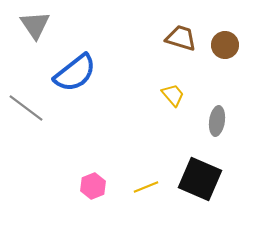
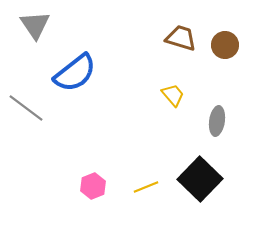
black square: rotated 21 degrees clockwise
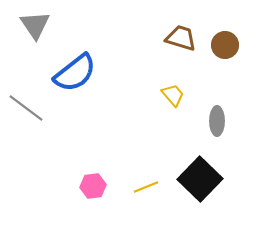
gray ellipse: rotated 8 degrees counterclockwise
pink hexagon: rotated 15 degrees clockwise
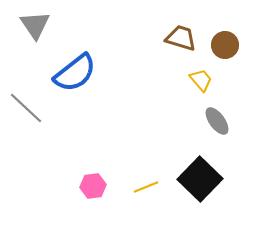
yellow trapezoid: moved 28 px right, 15 px up
gray line: rotated 6 degrees clockwise
gray ellipse: rotated 36 degrees counterclockwise
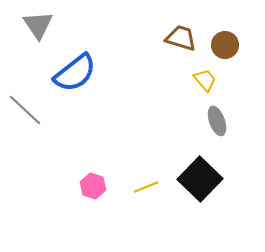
gray triangle: moved 3 px right
yellow trapezoid: moved 4 px right
gray line: moved 1 px left, 2 px down
gray ellipse: rotated 16 degrees clockwise
pink hexagon: rotated 25 degrees clockwise
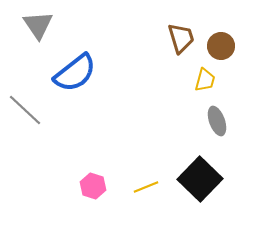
brown trapezoid: rotated 56 degrees clockwise
brown circle: moved 4 px left, 1 px down
yellow trapezoid: rotated 55 degrees clockwise
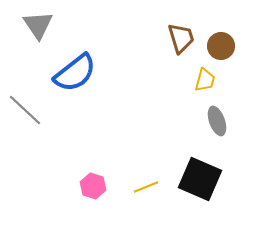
black square: rotated 21 degrees counterclockwise
